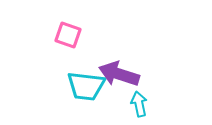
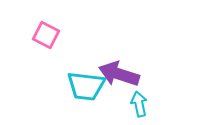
pink square: moved 22 px left; rotated 8 degrees clockwise
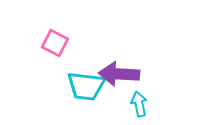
pink square: moved 9 px right, 8 px down
purple arrow: rotated 15 degrees counterclockwise
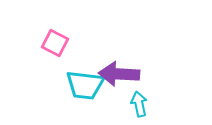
cyan trapezoid: moved 1 px left, 1 px up
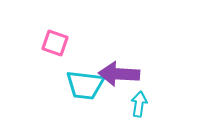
pink square: rotated 8 degrees counterclockwise
cyan arrow: rotated 20 degrees clockwise
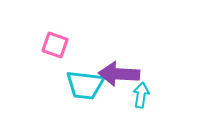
pink square: moved 2 px down
cyan arrow: moved 2 px right, 9 px up
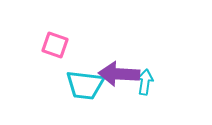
cyan arrow: moved 4 px right, 13 px up
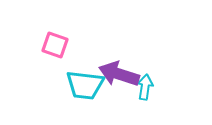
purple arrow: rotated 15 degrees clockwise
cyan arrow: moved 5 px down
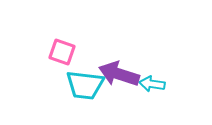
pink square: moved 7 px right, 7 px down
cyan arrow: moved 7 px right, 3 px up; rotated 90 degrees counterclockwise
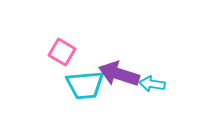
pink square: rotated 12 degrees clockwise
cyan trapezoid: rotated 12 degrees counterclockwise
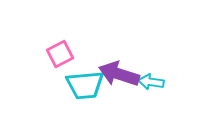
pink square: moved 2 px left, 2 px down; rotated 32 degrees clockwise
cyan arrow: moved 1 px left, 2 px up
